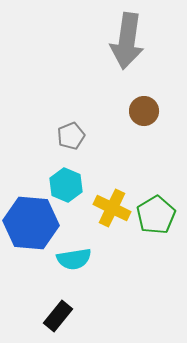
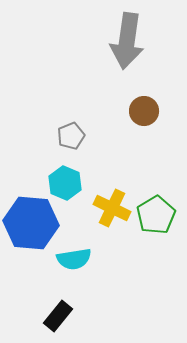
cyan hexagon: moved 1 px left, 2 px up
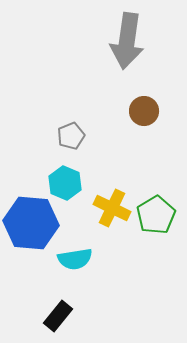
cyan semicircle: moved 1 px right
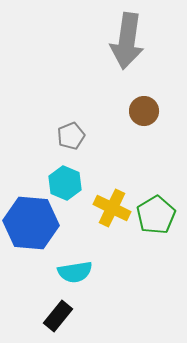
cyan semicircle: moved 13 px down
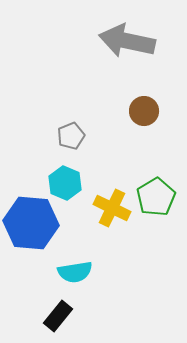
gray arrow: rotated 94 degrees clockwise
green pentagon: moved 18 px up
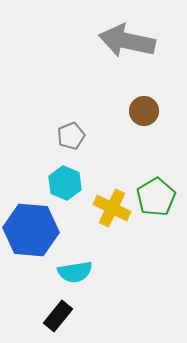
blue hexagon: moved 7 px down
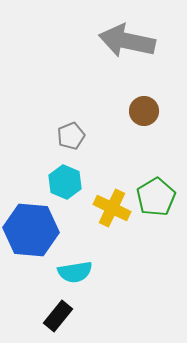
cyan hexagon: moved 1 px up
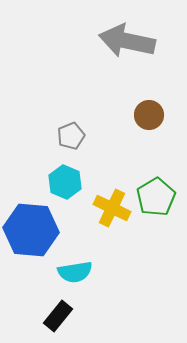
brown circle: moved 5 px right, 4 px down
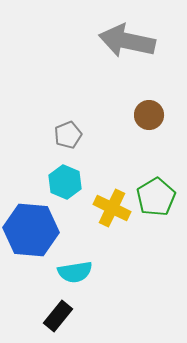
gray pentagon: moved 3 px left, 1 px up
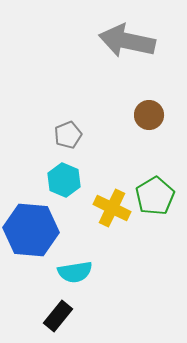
cyan hexagon: moved 1 px left, 2 px up
green pentagon: moved 1 px left, 1 px up
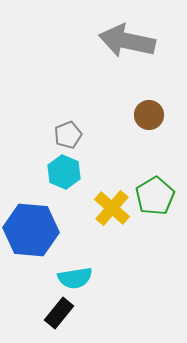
cyan hexagon: moved 8 px up
yellow cross: rotated 15 degrees clockwise
cyan semicircle: moved 6 px down
black rectangle: moved 1 px right, 3 px up
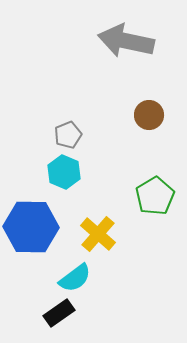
gray arrow: moved 1 px left
yellow cross: moved 14 px left, 26 px down
blue hexagon: moved 3 px up; rotated 4 degrees counterclockwise
cyan semicircle: rotated 28 degrees counterclockwise
black rectangle: rotated 16 degrees clockwise
